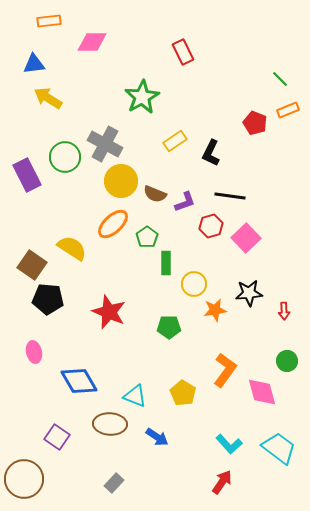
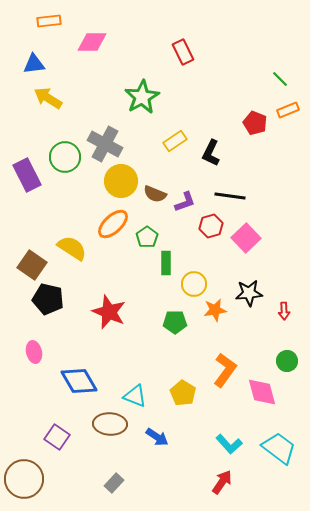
black pentagon at (48, 299): rotated 8 degrees clockwise
green pentagon at (169, 327): moved 6 px right, 5 px up
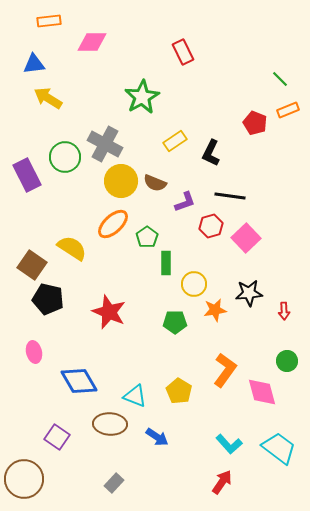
brown semicircle at (155, 194): moved 11 px up
yellow pentagon at (183, 393): moved 4 px left, 2 px up
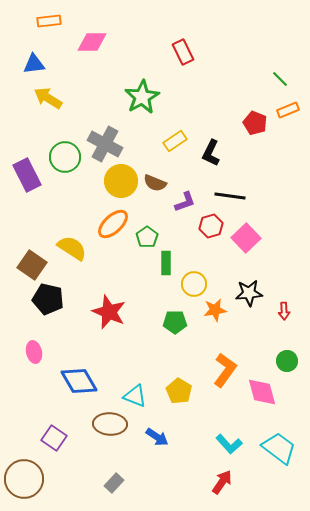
purple square at (57, 437): moved 3 px left, 1 px down
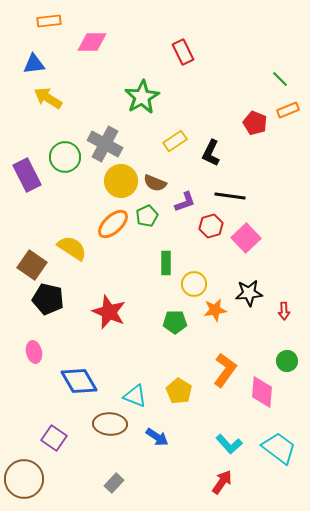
green pentagon at (147, 237): moved 21 px up; rotated 10 degrees clockwise
pink diamond at (262, 392): rotated 20 degrees clockwise
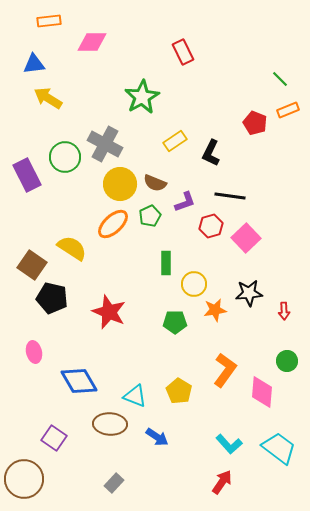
yellow circle at (121, 181): moved 1 px left, 3 px down
green pentagon at (147, 216): moved 3 px right
black pentagon at (48, 299): moved 4 px right, 1 px up
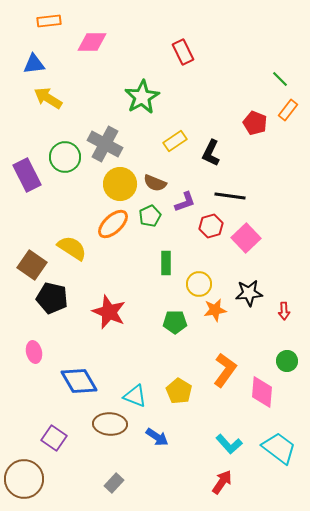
orange rectangle at (288, 110): rotated 30 degrees counterclockwise
yellow circle at (194, 284): moved 5 px right
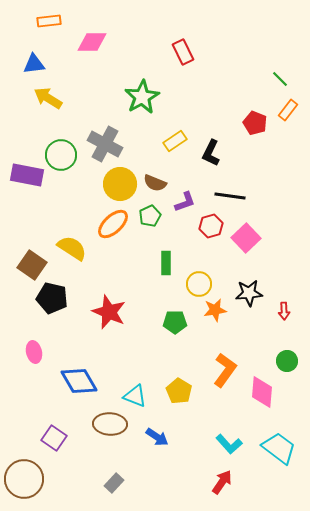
green circle at (65, 157): moved 4 px left, 2 px up
purple rectangle at (27, 175): rotated 52 degrees counterclockwise
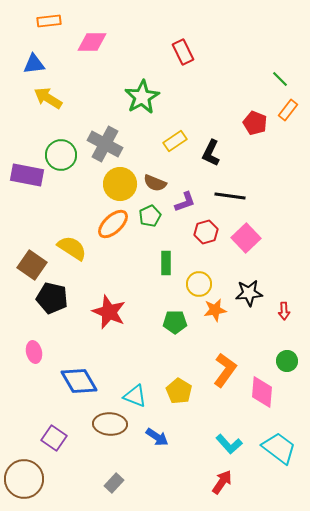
red hexagon at (211, 226): moved 5 px left, 6 px down
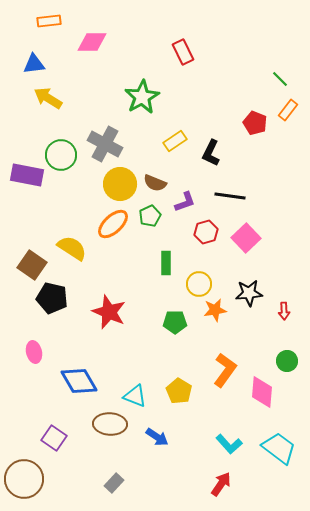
red arrow at (222, 482): moved 1 px left, 2 px down
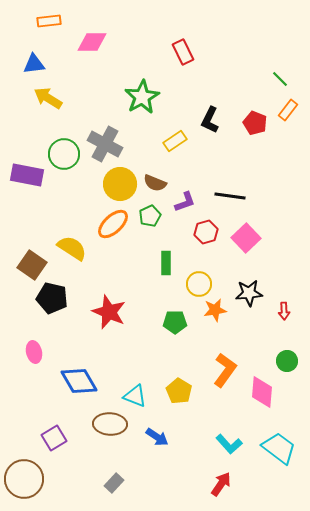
black L-shape at (211, 153): moved 1 px left, 33 px up
green circle at (61, 155): moved 3 px right, 1 px up
purple square at (54, 438): rotated 25 degrees clockwise
